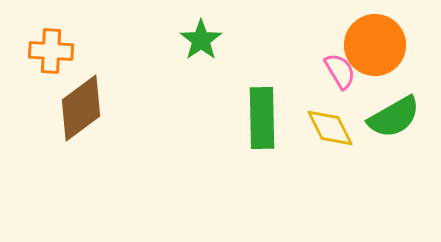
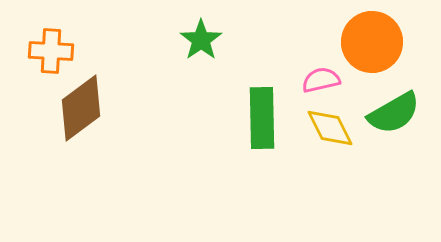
orange circle: moved 3 px left, 3 px up
pink semicircle: moved 19 px left, 9 px down; rotated 72 degrees counterclockwise
green semicircle: moved 4 px up
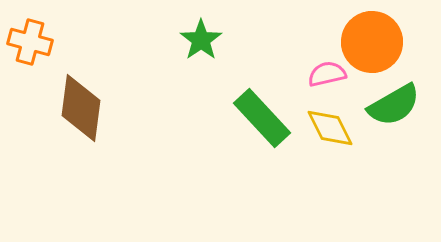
orange cross: moved 21 px left, 9 px up; rotated 12 degrees clockwise
pink semicircle: moved 6 px right, 6 px up
brown diamond: rotated 46 degrees counterclockwise
green semicircle: moved 8 px up
green rectangle: rotated 42 degrees counterclockwise
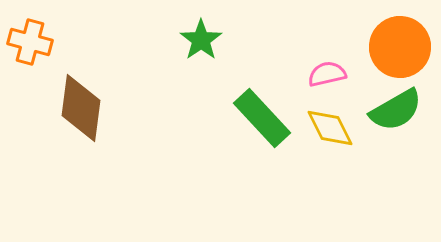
orange circle: moved 28 px right, 5 px down
green semicircle: moved 2 px right, 5 px down
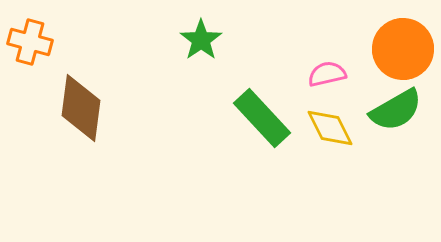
orange circle: moved 3 px right, 2 px down
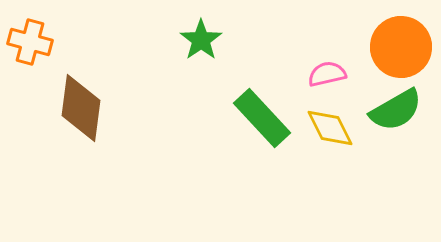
orange circle: moved 2 px left, 2 px up
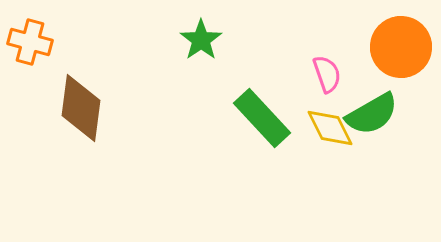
pink semicircle: rotated 84 degrees clockwise
green semicircle: moved 24 px left, 4 px down
